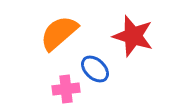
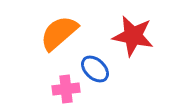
red star: rotated 6 degrees counterclockwise
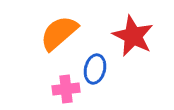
red star: rotated 15 degrees clockwise
blue ellipse: rotated 60 degrees clockwise
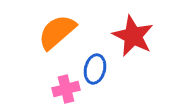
orange semicircle: moved 2 px left, 1 px up
pink cross: rotated 8 degrees counterclockwise
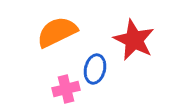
orange semicircle: rotated 15 degrees clockwise
red star: moved 1 px right, 4 px down
